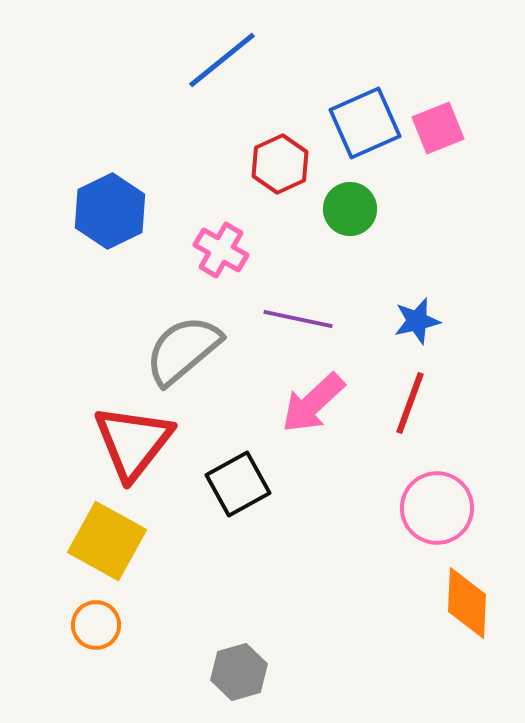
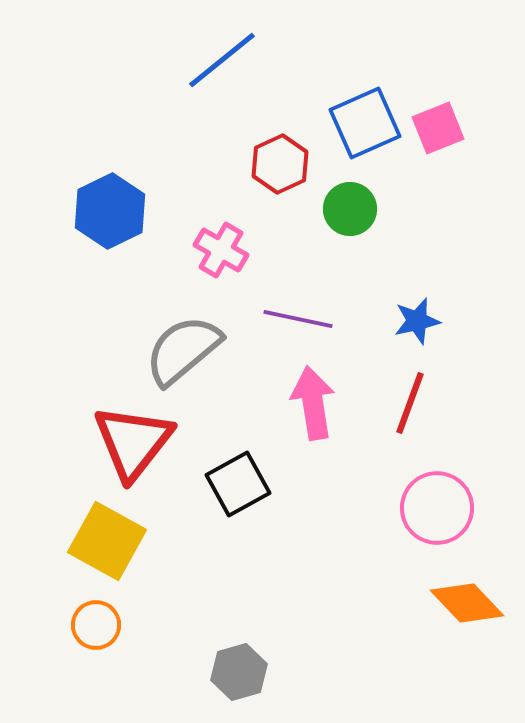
pink arrow: rotated 124 degrees clockwise
orange diamond: rotated 46 degrees counterclockwise
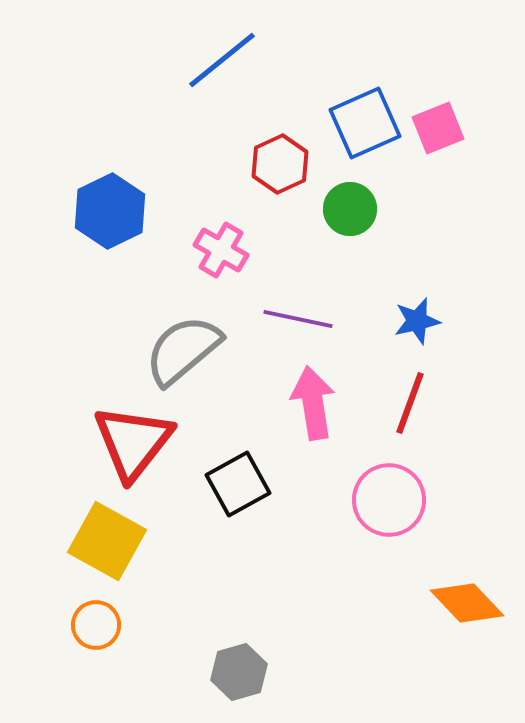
pink circle: moved 48 px left, 8 px up
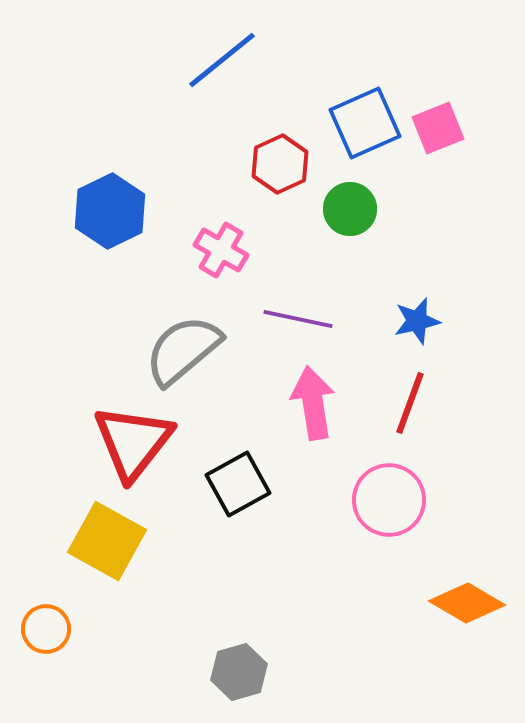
orange diamond: rotated 16 degrees counterclockwise
orange circle: moved 50 px left, 4 px down
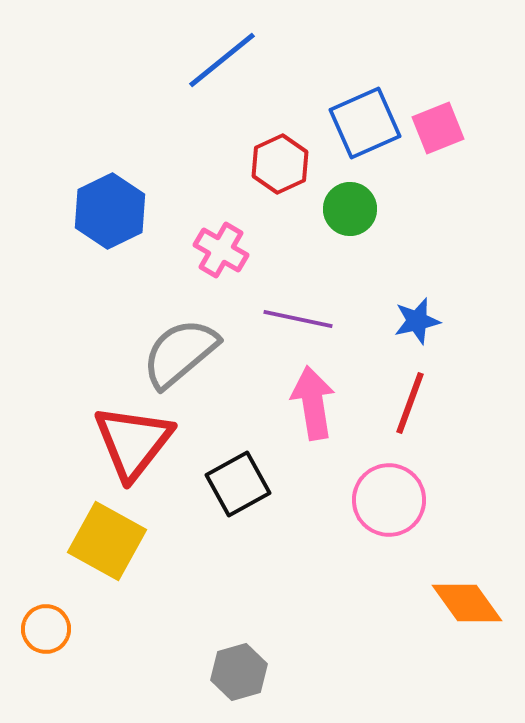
gray semicircle: moved 3 px left, 3 px down
orange diamond: rotated 24 degrees clockwise
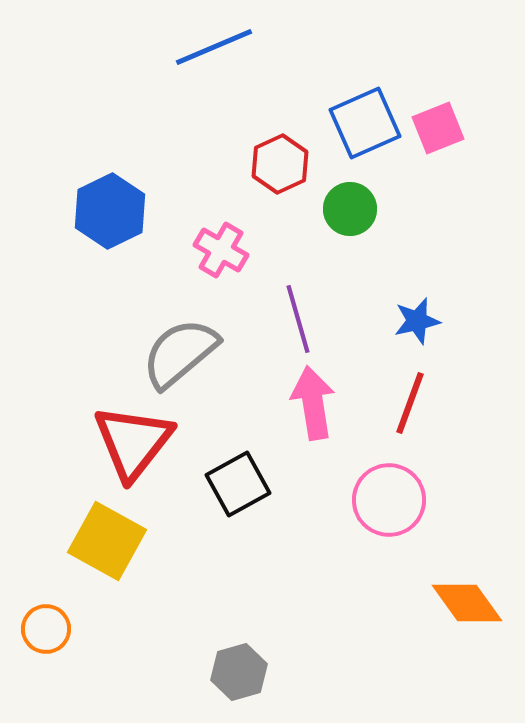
blue line: moved 8 px left, 13 px up; rotated 16 degrees clockwise
purple line: rotated 62 degrees clockwise
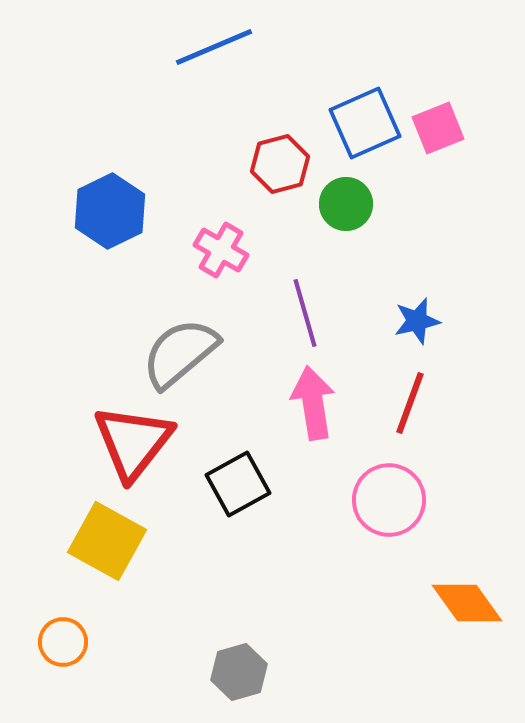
red hexagon: rotated 10 degrees clockwise
green circle: moved 4 px left, 5 px up
purple line: moved 7 px right, 6 px up
orange circle: moved 17 px right, 13 px down
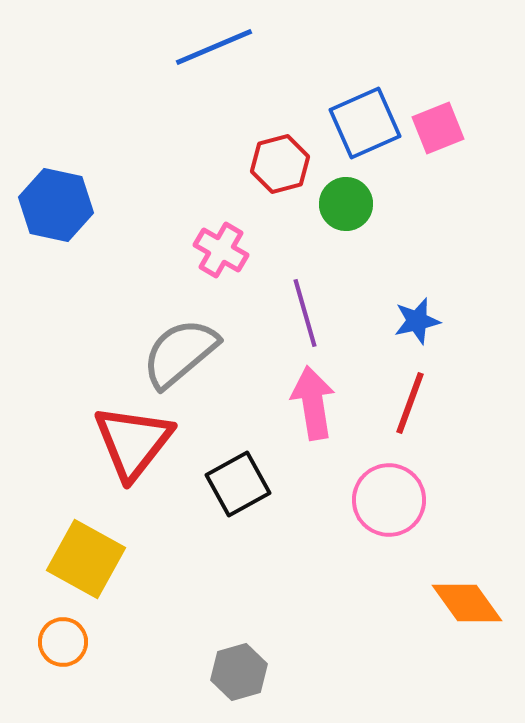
blue hexagon: moved 54 px left, 6 px up; rotated 22 degrees counterclockwise
yellow square: moved 21 px left, 18 px down
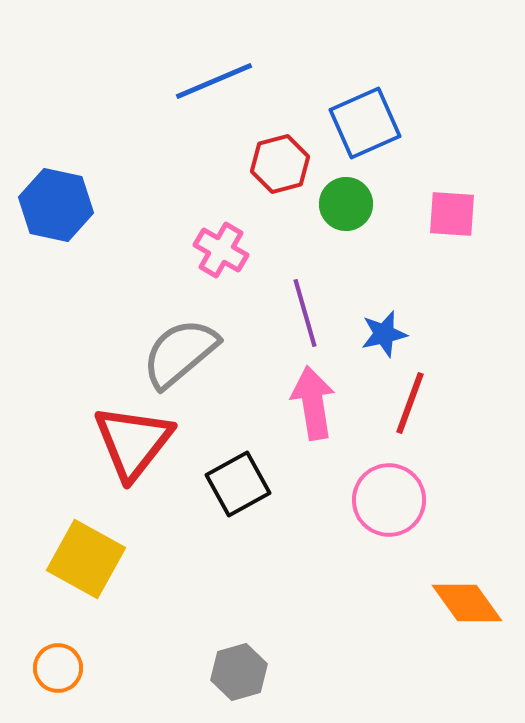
blue line: moved 34 px down
pink square: moved 14 px right, 86 px down; rotated 26 degrees clockwise
blue star: moved 33 px left, 13 px down
orange circle: moved 5 px left, 26 px down
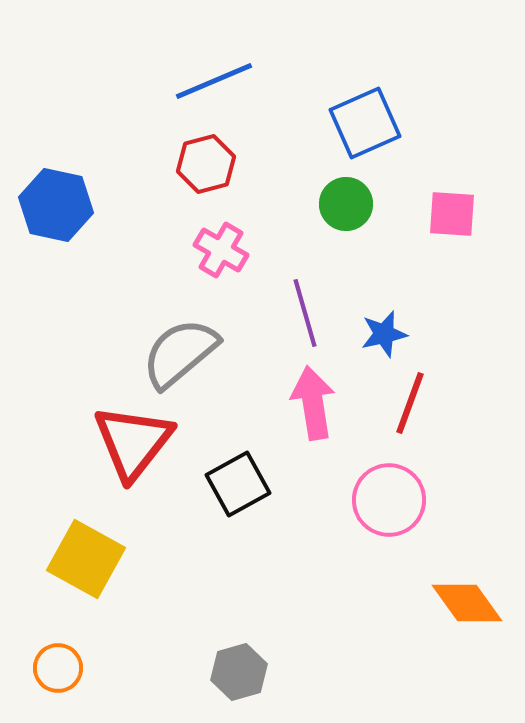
red hexagon: moved 74 px left
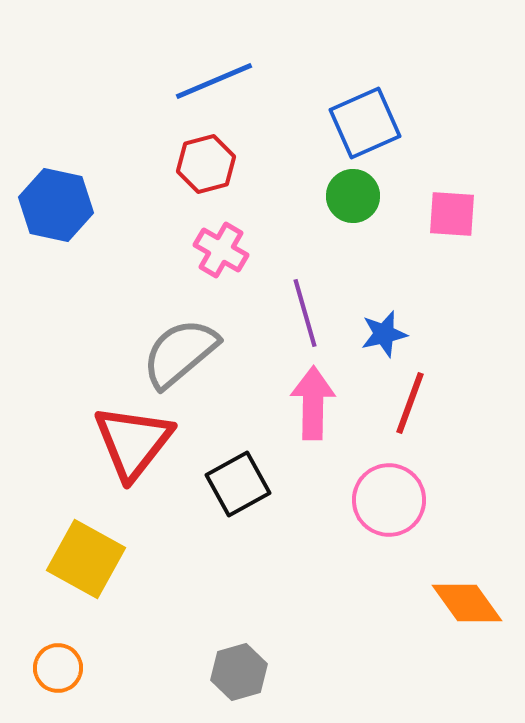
green circle: moved 7 px right, 8 px up
pink arrow: rotated 10 degrees clockwise
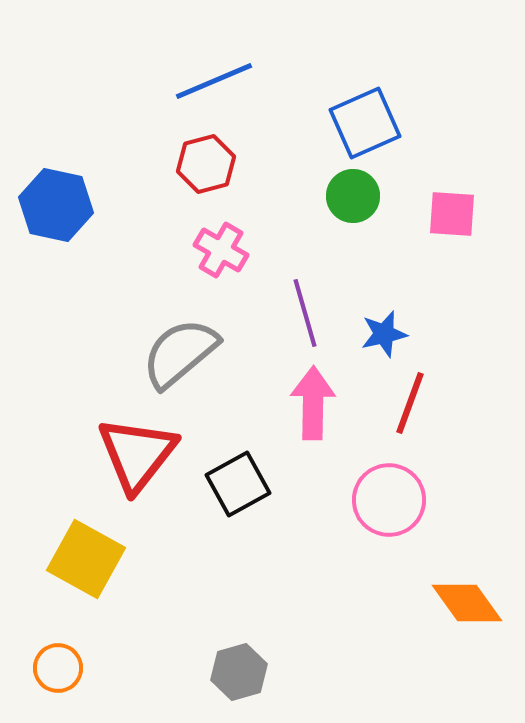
red triangle: moved 4 px right, 12 px down
